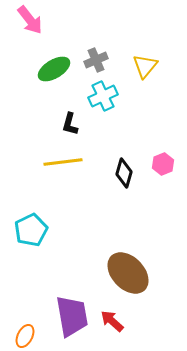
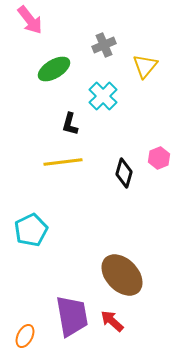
gray cross: moved 8 px right, 15 px up
cyan cross: rotated 20 degrees counterclockwise
pink hexagon: moved 4 px left, 6 px up
brown ellipse: moved 6 px left, 2 px down
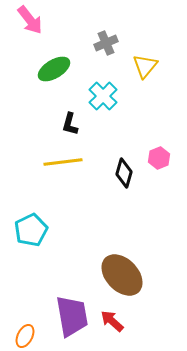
gray cross: moved 2 px right, 2 px up
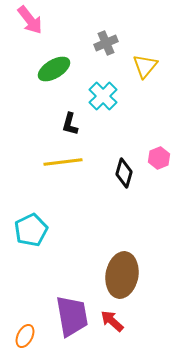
brown ellipse: rotated 54 degrees clockwise
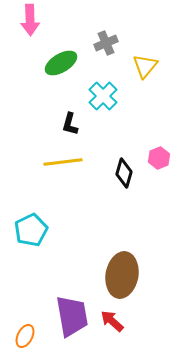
pink arrow: rotated 36 degrees clockwise
green ellipse: moved 7 px right, 6 px up
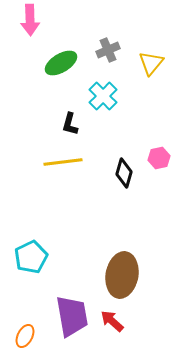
gray cross: moved 2 px right, 7 px down
yellow triangle: moved 6 px right, 3 px up
pink hexagon: rotated 10 degrees clockwise
cyan pentagon: moved 27 px down
